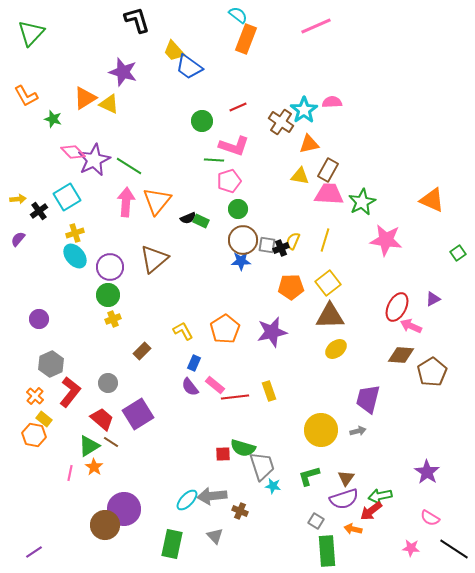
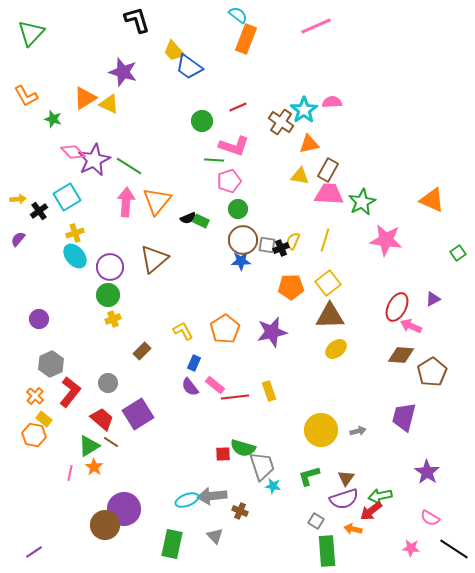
purple trapezoid at (368, 399): moved 36 px right, 18 px down
cyan ellipse at (187, 500): rotated 25 degrees clockwise
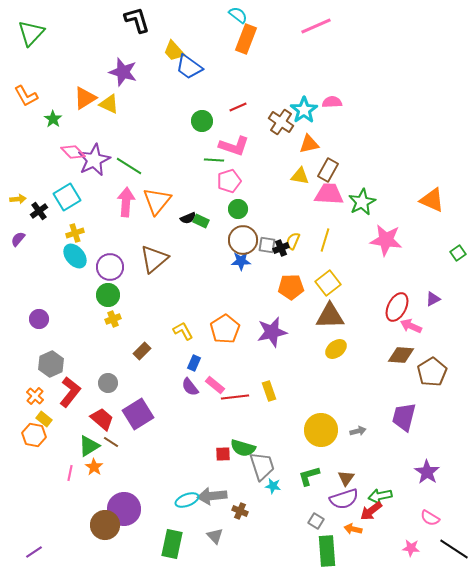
green star at (53, 119): rotated 18 degrees clockwise
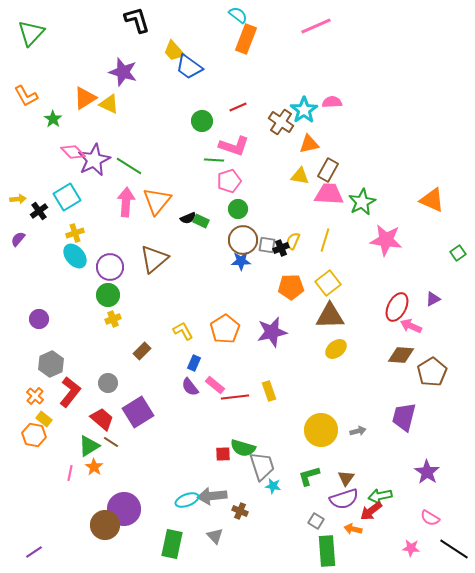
purple square at (138, 414): moved 2 px up
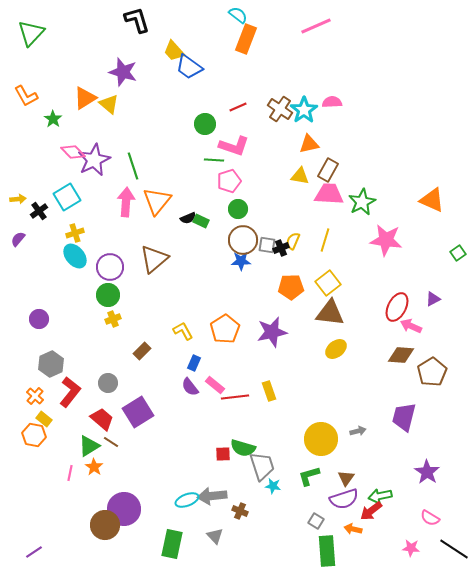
yellow triangle at (109, 104): rotated 15 degrees clockwise
green circle at (202, 121): moved 3 px right, 3 px down
brown cross at (281, 122): moved 1 px left, 13 px up
green line at (129, 166): moved 4 px right; rotated 40 degrees clockwise
brown triangle at (330, 316): moved 3 px up; rotated 8 degrees clockwise
yellow circle at (321, 430): moved 9 px down
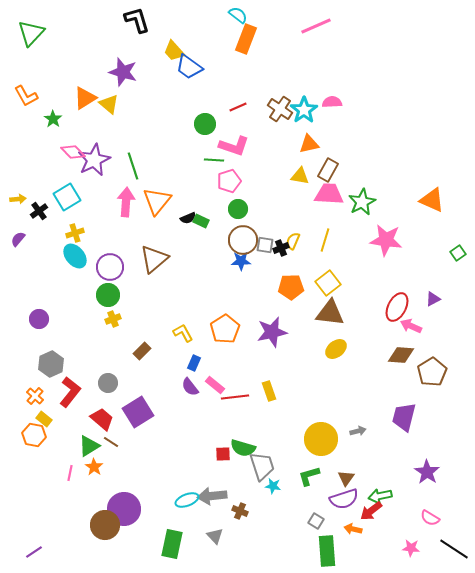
gray square at (267, 245): moved 2 px left
yellow L-shape at (183, 331): moved 2 px down
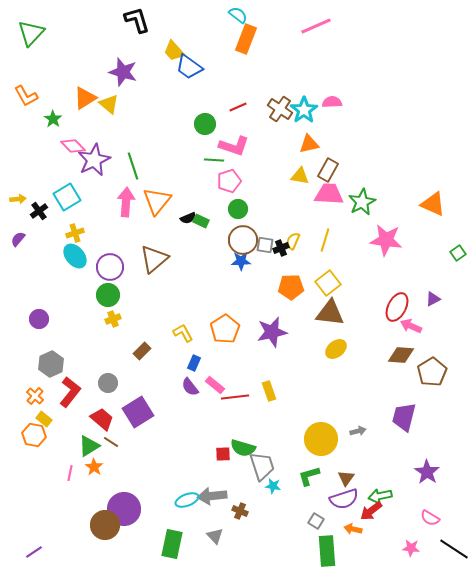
pink diamond at (73, 152): moved 6 px up
orange triangle at (432, 200): moved 1 px right, 4 px down
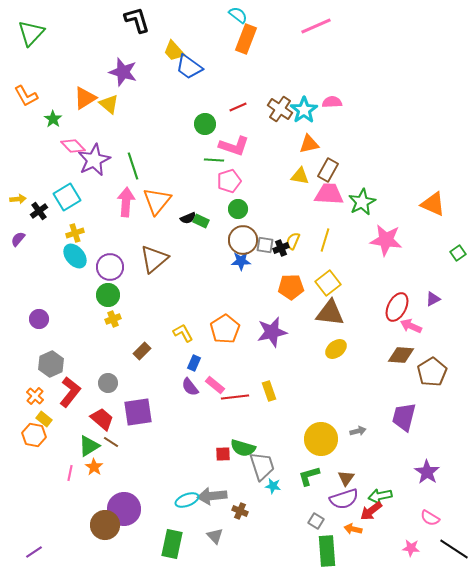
purple square at (138, 412): rotated 24 degrees clockwise
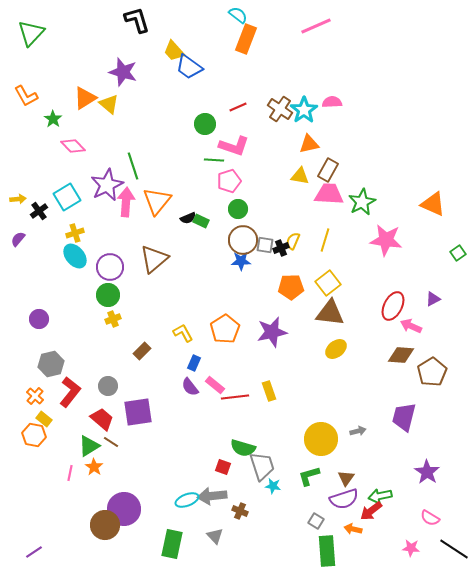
purple star at (94, 160): moved 13 px right, 25 px down
red ellipse at (397, 307): moved 4 px left, 1 px up
gray hexagon at (51, 364): rotated 10 degrees clockwise
gray circle at (108, 383): moved 3 px down
red square at (223, 454): moved 13 px down; rotated 21 degrees clockwise
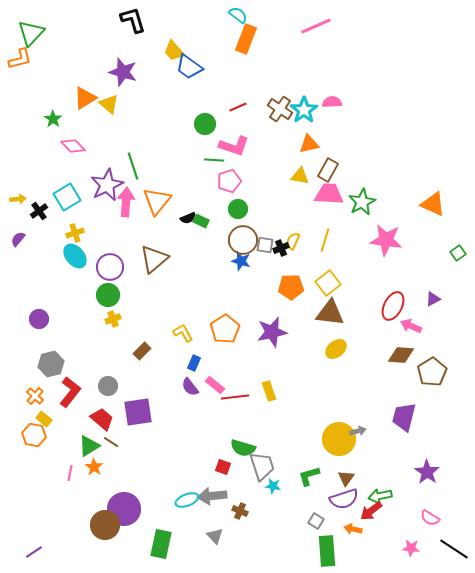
black L-shape at (137, 20): moved 4 px left
orange L-shape at (26, 96): moved 6 px left, 37 px up; rotated 75 degrees counterclockwise
blue star at (241, 261): rotated 18 degrees clockwise
yellow circle at (321, 439): moved 18 px right
green rectangle at (172, 544): moved 11 px left
